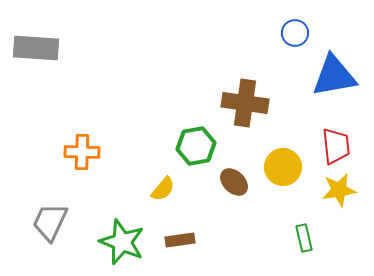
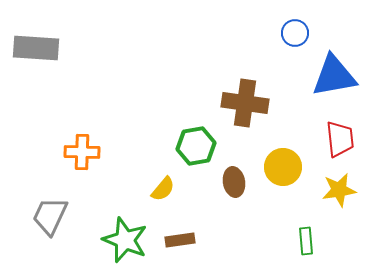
red trapezoid: moved 4 px right, 7 px up
brown ellipse: rotated 36 degrees clockwise
gray trapezoid: moved 6 px up
green rectangle: moved 2 px right, 3 px down; rotated 8 degrees clockwise
green star: moved 3 px right, 2 px up
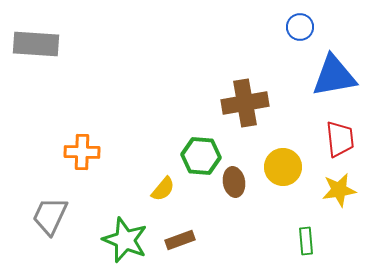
blue circle: moved 5 px right, 6 px up
gray rectangle: moved 4 px up
brown cross: rotated 18 degrees counterclockwise
green hexagon: moved 5 px right, 10 px down; rotated 15 degrees clockwise
brown rectangle: rotated 12 degrees counterclockwise
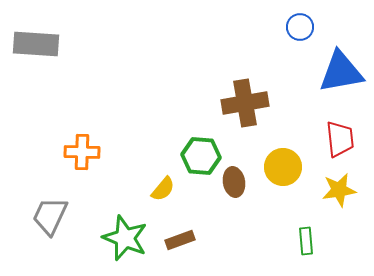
blue triangle: moved 7 px right, 4 px up
green star: moved 2 px up
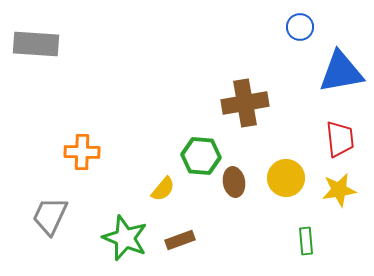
yellow circle: moved 3 px right, 11 px down
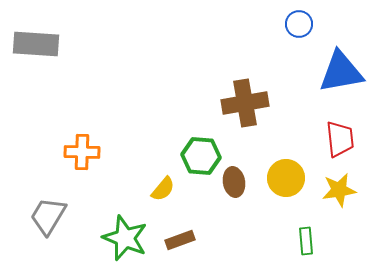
blue circle: moved 1 px left, 3 px up
gray trapezoid: moved 2 px left; rotated 6 degrees clockwise
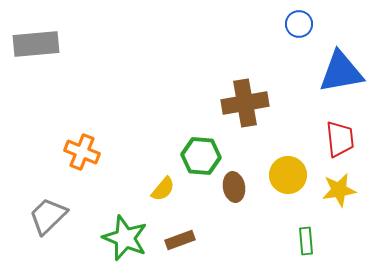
gray rectangle: rotated 9 degrees counterclockwise
orange cross: rotated 20 degrees clockwise
yellow circle: moved 2 px right, 3 px up
brown ellipse: moved 5 px down
gray trapezoid: rotated 15 degrees clockwise
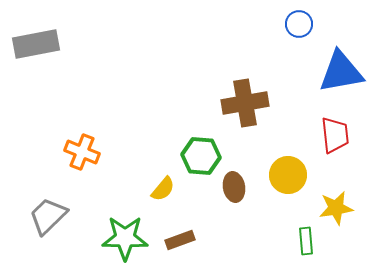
gray rectangle: rotated 6 degrees counterclockwise
red trapezoid: moved 5 px left, 4 px up
yellow star: moved 3 px left, 18 px down
green star: rotated 21 degrees counterclockwise
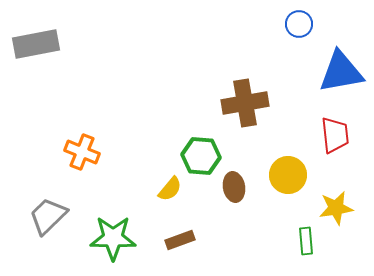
yellow semicircle: moved 7 px right
green star: moved 12 px left
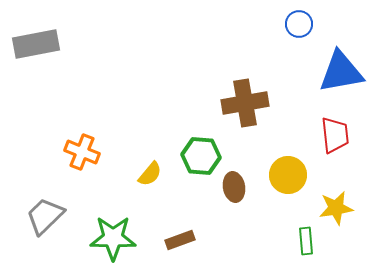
yellow semicircle: moved 20 px left, 15 px up
gray trapezoid: moved 3 px left
